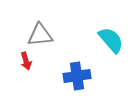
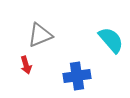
gray triangle: rotated 16 degrees counterclockwise
red arrow: moved 4 px down
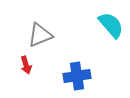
cyan semicircle: moved 15 px up
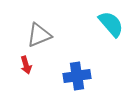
cyan semicircle: moved 1 px up
gray triangle: moved 1 px left
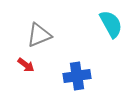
cyan semicircle: rotated 12 degrees clockwise
red arrow: rotated 36 degrees counterclockwise
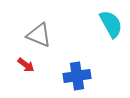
gray triangle: rotated 44 degrees clockwise
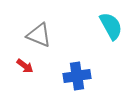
cyan semicircle: moved 2 px down
red arrow: moved 1 px left, 1 px down
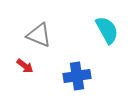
cyan semicircle: moved 4 px left, 4 px down
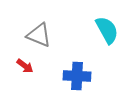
blue cross: rotated 12 degrees clockwise
